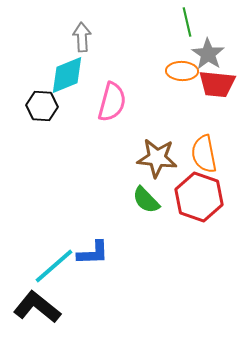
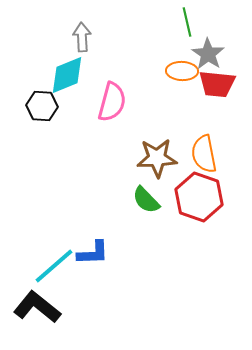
brown star: rotated 9 degrees counterclockwise
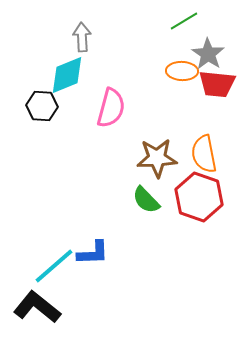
green line: moved 3 px left, 1 px up; rotated 72 degrees clockwise
pink semicircle: moved 1 px left, 6 px down
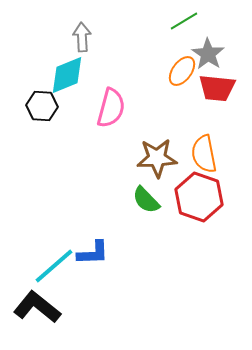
orange ellipse: rotated 56 degrees counterclockwise
red trapezoid: moved 4 px down
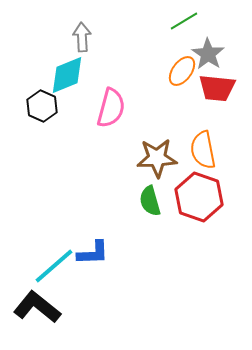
black hexagon: rotated 20 degrees clockwise
orange semicircle: moved 1 px left, 4 px up
green semicircle: moved 4 px right, 1 px down; rotated 28 degrees clockwise
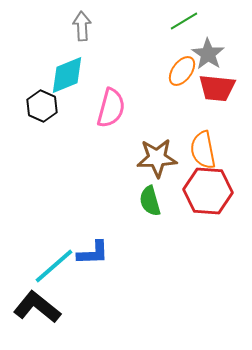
gray arrow: moved 11 px up
red hexagon: moved 9 px right, 6 px up; rotated 15 degrees counterclockwise
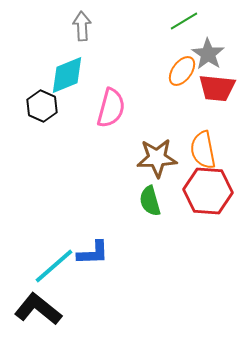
black L-shape: moved 1 px right, 2 px down
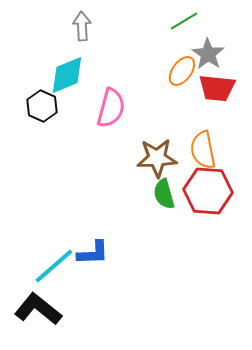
green semicircle: moved 14 px right, 7 px up
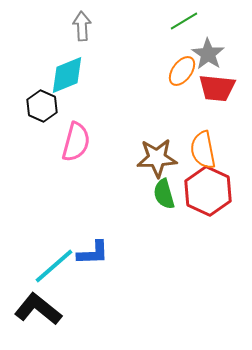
pink semicircle: moved 35 px left, 34 px down
red hexagon: rotated 21 degrees clockwise
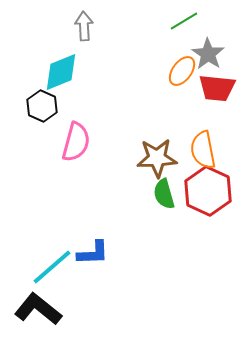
gray arrow: moved 2 px right
cyan diamond: moved 6 px left, 3 px up
cyan line: moved 2 px left, 1 px down
